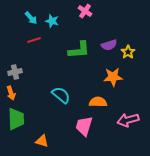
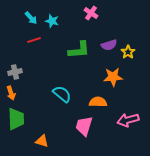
pink cross: moved 6 px right, 2 px down
cyan semicircle: moved 1 px right, 1 px up
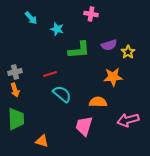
pink cross: moved 1 px down; rotated 24 degrees counterclockwise
cyan star: moved 5 px right, 8 px down
red line: moved 16 px right, 34 px down
orange arrow: moved 4 px right, 3 px up
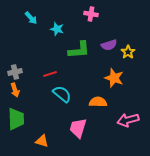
orange star: moved 1 px right, 1 px down; rotated 24 degrees clockwise
pink trapezoid: moved 6 px left, 2 px down
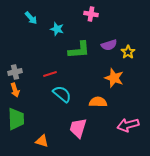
pink arrow: moved 5 px down
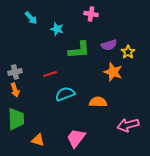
orange star: moved 1 px left, 6 px up
cyan semicircle: moved 3 px right; rotated 60 degrees counterclockwise
pink trapezoid: moved 2 px left, 10 px down; rotated 20 degrees clockwise
orange triangle: moved 4 px left, 1 px up
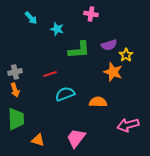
yellow star: moved 2 px left, 3 px down
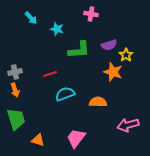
green trapezoid: rotated 15 degrees counterclockwise
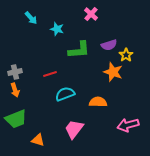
pink cross: rotated 32 degrees clockwise
green trapezoid: rotated 85 degrees clockwise
pink trapezoid: moved 2 px left, 9 px up
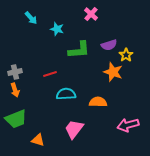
cyan semicircle: moved 1 px right; rotated 18 degrees clockwise
